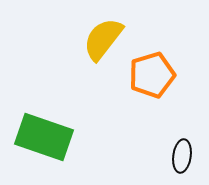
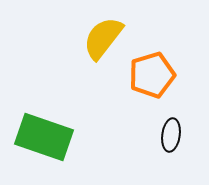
yellow semicircle: moved 1 px up
black ellipse: moved 11 px left, 21 px up
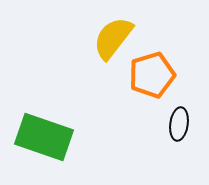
yellow semicircle: moved 10 px right
black ellipse: moved 8 px right, 11 px up
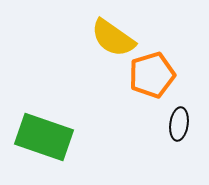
yellow semicircle: rotated 93 degrees counterclockwise
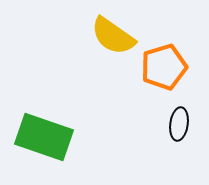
yellow semicircle: moved 2 px up
orange pentagon: moved 12 px right, 8 px up
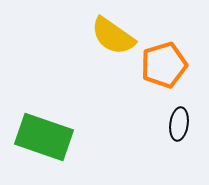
orange pentagon: moved 2 px up
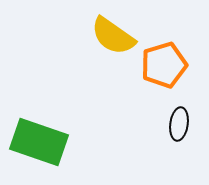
green rectangle: moved 5 px left, 5 px down
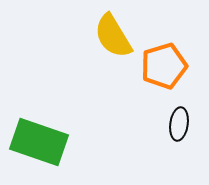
yellow semicircle: rotated 24 degrees clockwise
orange pentagon: moved 1 px down
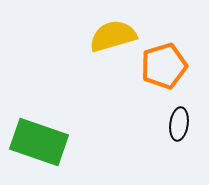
yellow semicircle: rotated 105 degrees clockwise
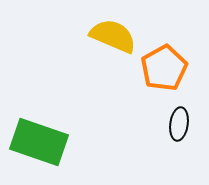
yellow semicircle: rotated 39 degrees clockwise
orange pentagon: moved 2 px down; rotated 12 degrees counterclockwise
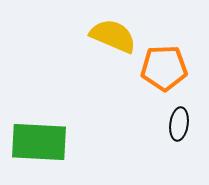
orange pentagon: rotated 27 degrees clockwise
green rectangle: rotated 16 degrees counterclockwise
